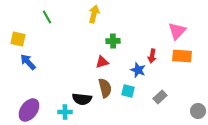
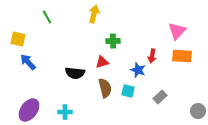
black semicircle: moved 7 px left, 26 px up
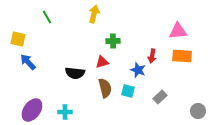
pink triangle: moved 1 px right; rotated 42 degrees clockwise
purple ellipse: moved 3 px right
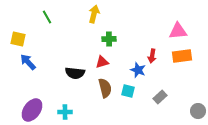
green cross: moved 4 px left, 2 px up
orange rectangle: rotated 12 degrees counterclockwise
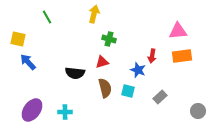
green cross: rotated 16 degrees clockwise
